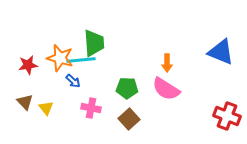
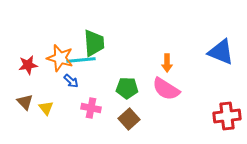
blue arrow: moved 2 px left
red cross: rotated 28 degrees counterclockwise
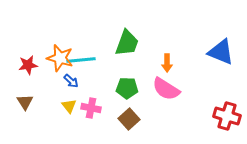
green trapezoid: moved 33 px right; rotated 24 degrees clockwise
brown triangle: rotated 12 degrees clockwise
yellow triangle: moved 23 px right, 2 px up
red cross: rotated 24 degrees clockwise
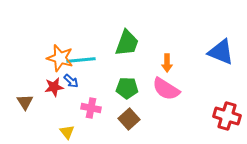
red star: moved 26 px right, 22 px down
yellow triangle: moved 2 px left, 26 px down
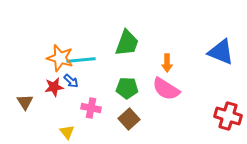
red cross: moved 1 px right
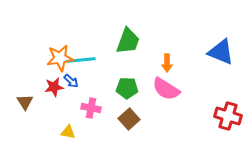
green trapezoid: moved 1 px right, 2 px up
orange star: rotated 24 degrees counterclockwise
yellow triangle: moved 1 px right; rotated 42 degrees counterclockwise
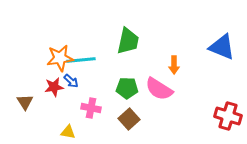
green trapezoid: rotated 8 degrees counterclockwise
blue triangle: moved 1 px right, 5 px up
orange arrow: moved 7 px right, 2 px down
pink semicircle: moved 7 px left
